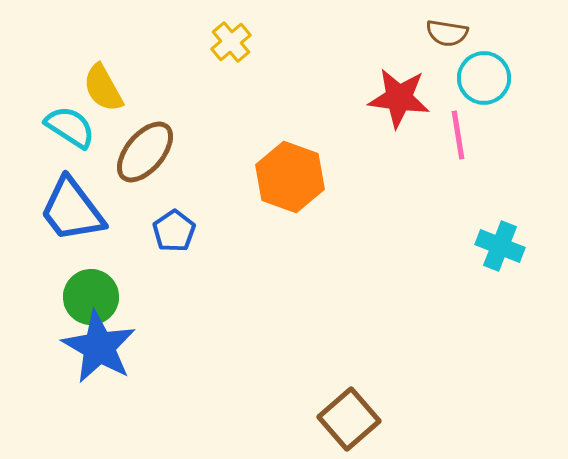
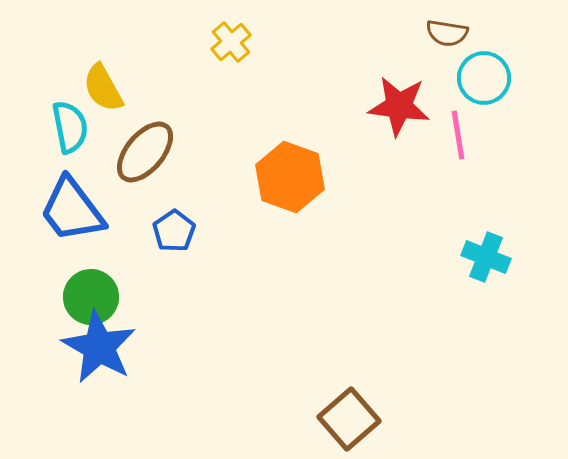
red star: moved 8 px down
cyan semicircle: rotated 46 degrees clockwise
cyan cross: moved 14 px left, 11 px down
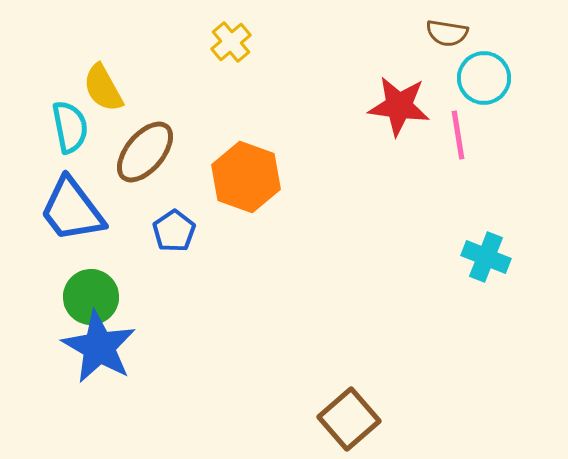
orange hexagon: moved 44 px left
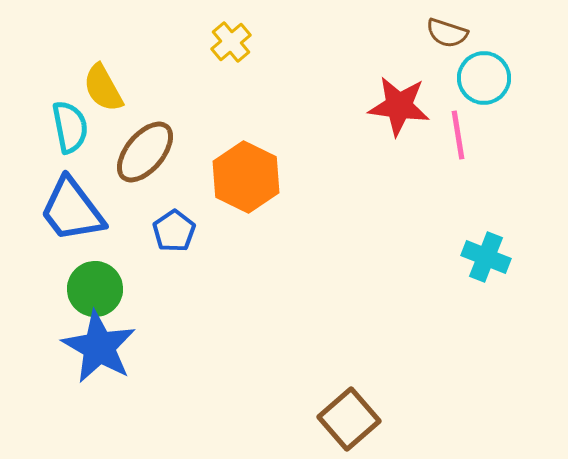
brown semicircle: rotated 9 degrees clockwise
orange hexagon: rotated 6 degrees clockwise
green circle: moved 4 px right, 8 px up
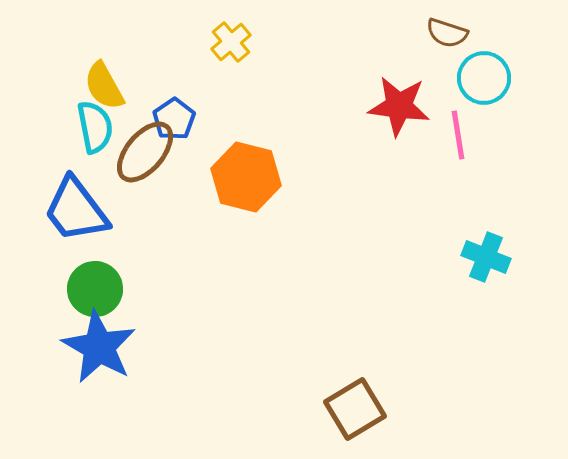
yellow semicircle: moved 1 px right, 2 px up
cyan semicircle: moved 25 px right
orange hexagon: rotated 12 degrees counterclockwise
blue trapezoid: moved 4 px right
blue pentagon: moved 112 px up
brown square: moved 6 px right, 10 px up; rotated 10 degrees clockwise
